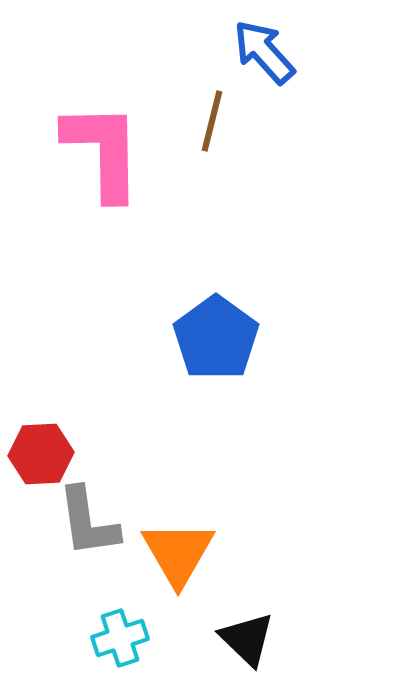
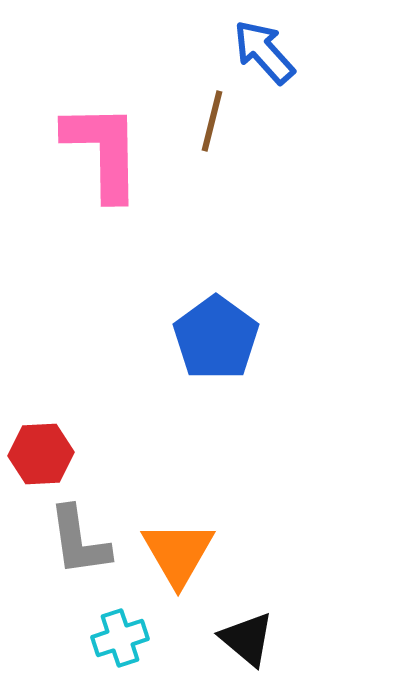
gray L-shape: moved 9 px left, 19 px down
black triangle: rotated 4 degrees counterclockwise
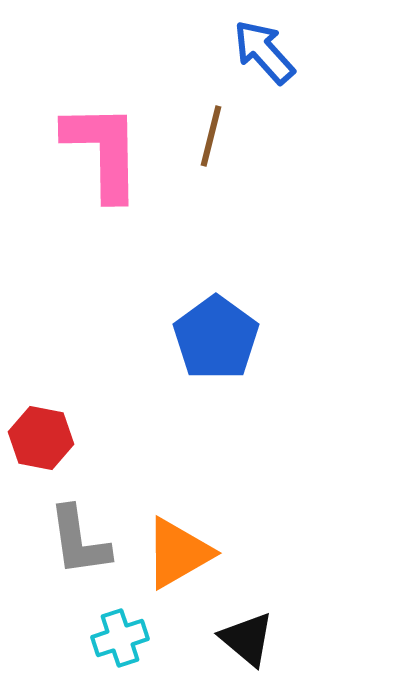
brown line: moved 1 px left, 15 px down
red hexagon: moved 16 px up; rotated 14 degrees clockwise
orange triangle: rotated 30 degrees clockwise
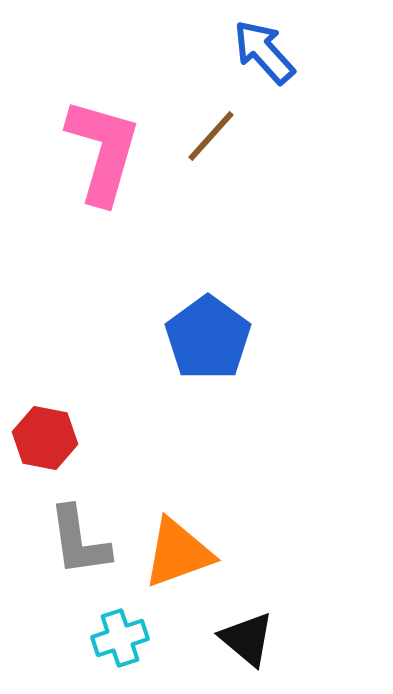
brown line: rotated 28 degrees clockwise
pink L-shape: rotated 17 degrees clockwise
blue pentagon: moved 8 px left
red hexagon: moved 4 px right
orange triangle: rotated 10 degrees clockwise
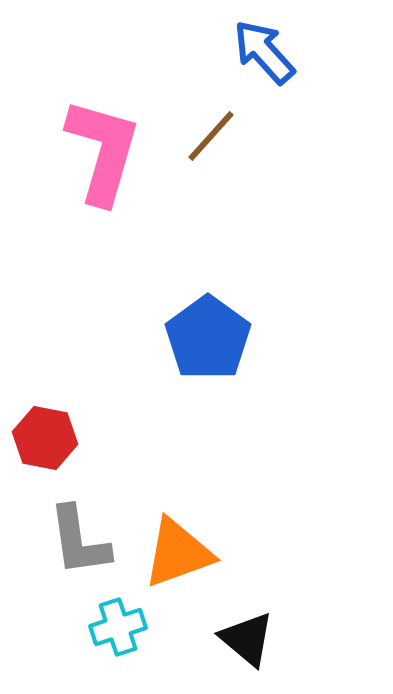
cyan cross: moved 2 px left, 11 px up
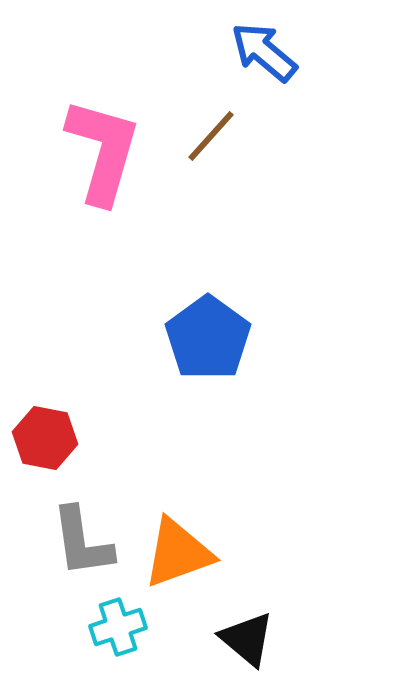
blue arrow: rotated 8 degrees counterclockwise
gray L-shape: moved 3 px right, 1 px down
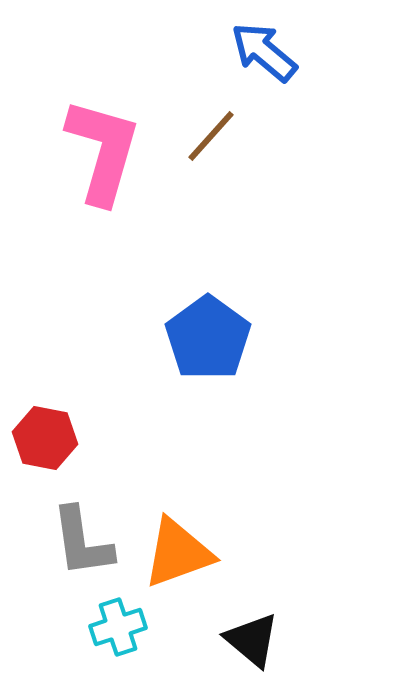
black triangle: moved 5 px right, 1 px down
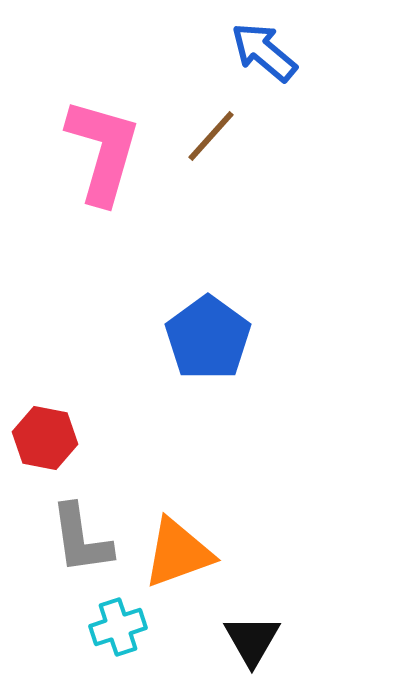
gray L-shape: moved 1 px left, 3 px up
black triangle: rotated 20 degrees clockwise
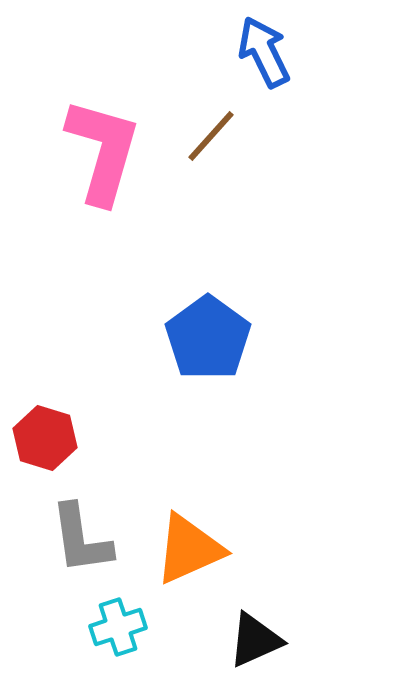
blue arrow: rotated 24 degrees clockwise
red hexagon: rotated 6 degrees clockwise
orange triangle: moved 11 px right, 4 px up; rotated 4 degrees counterclockwise
black triangle: moved 3 px right; rotated 36 degrees clockwise
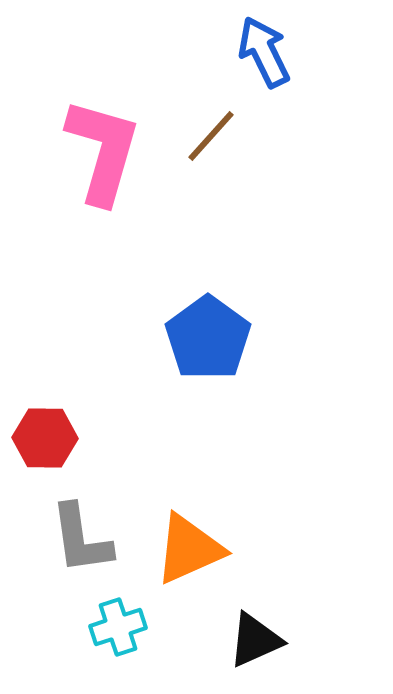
red hexagon: rotated 16 degrees counterclockwise
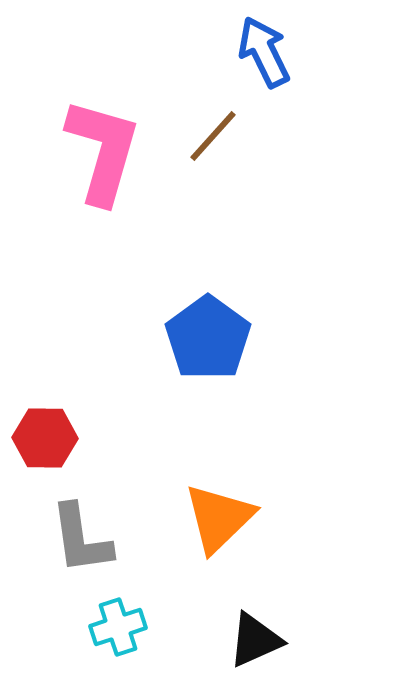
brown line: moved 2 px right
orange triangle: moved 30 px right, 31 px up; rotated 20 degrees counterclockwise
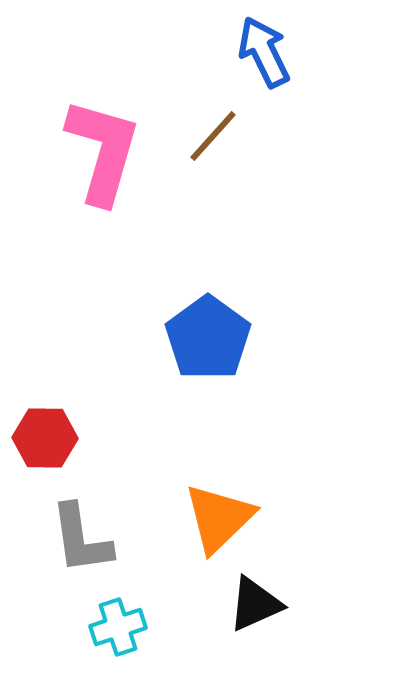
black triangle: moved 36 px up
